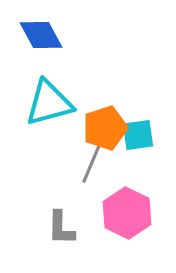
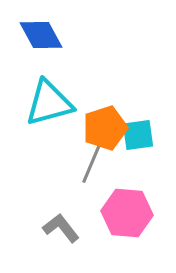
pink hexagon: rotated 21 degrees counterclockwise
gray L-shape: rotated 141 degrees clockwise
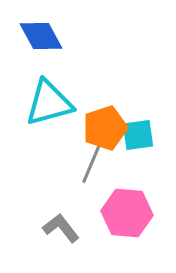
blue diamond: moved 1 px down
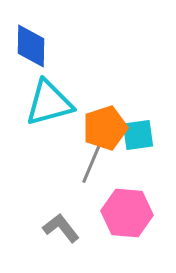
blue diamond: moved 10 px left, 10 px down; rotated 30 degrees clockwise
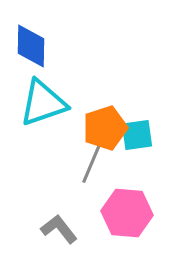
cyan triangle: moved 6 px left; rotated 4 degrees counterclockwise
cyan square: moved 1 px left
gray L-shape: moved 2 px left, 1 px down
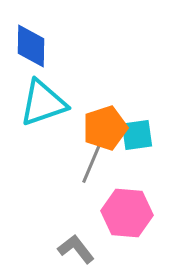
gray L-shape: moved 17 px right, 20 px down
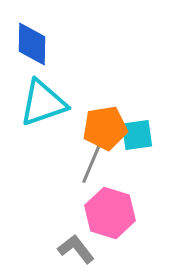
blue diamond: moved 1 px right, 2 px up
orange pentagon: rotated 9 degrees clockwise
pink hexagon: moved 17 px left; rotated 12 degrees clockwise
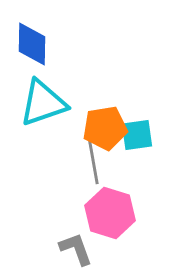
gray line: rotated 33 degrees counterclockwise
gray L-shape: rotated 18 degrees clockwise
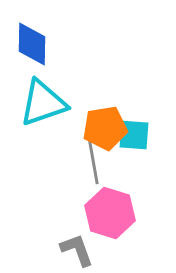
cyan square: moved 3 px left; rotated 12 degrees clockwise
gray L-shape: moved 1 px right, 1 px down
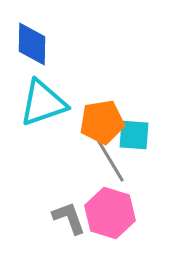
orange pentagon: moved 3 px left, 6 px up
gray line: moved 17 px right; rotated 21 degrees counterclockwise
gray L-shape: moved 8 px left, 32 px up
